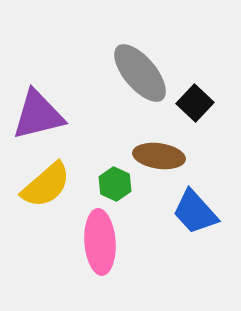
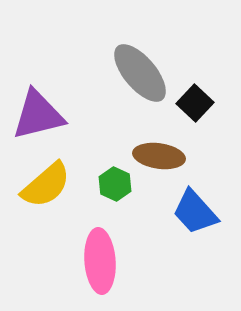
pink ellipse: moved 19 px down
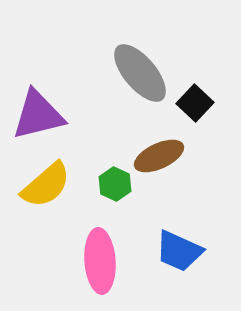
brown ellipse: rotated 33 degrees counterclockwise
blue trapezoid: moved 16 px left, 39 px down; rotated 24 degrees counterclockwise
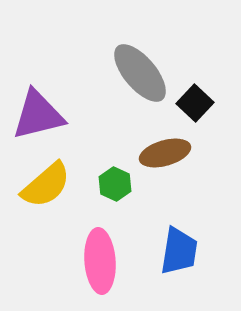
brown ellipse: moved 6 px right, 3 px up; rotated 9 degrees clockwise
blue trapezoid: rotated 105 degrees counterclockwise
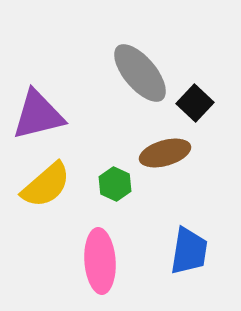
blue trapezoid: moved 10 px right
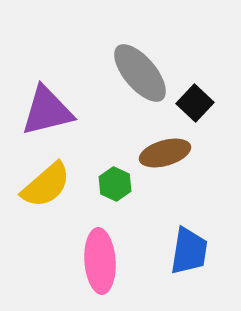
purple triangle: moved 9 px right, 4 px up
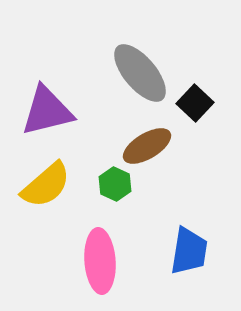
brown ellipse: moved 18 px left, 7 px up; rotated 15 degrees counterclockwise
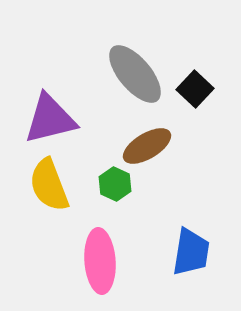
gray ellipse: moved 5 px left, 1 px down
black square: moved 14 px up
purple triangle: moved 3 px right, 8 px down
yellow semicircle: moved 3 px right; rotated 110 degrees clockwise
blue trapezoid: moved 2 px right, 1 px down
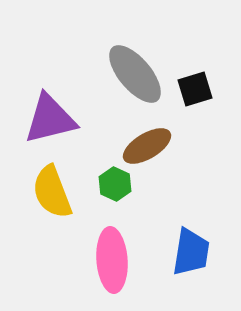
black square: rotated 30 degrees clockwise
yellow semicircle: moved 3 px right, 7 px down
pink ellipse: moved 12 px right, 1 px up
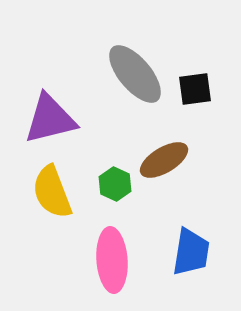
black square: rotated 9 degrees clockwise
brown ellipse: moved 17 px right, 14 px down
